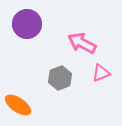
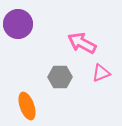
purple circle: moved 9 px left
gray hexagon: moved 1 px up; rotated 20 degrees clockwise
orange ellipse: moved 9 px right, 1 px down; rotated 36 degrees clockwise
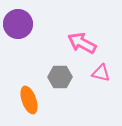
pink triangle: rotated 36 degrees clockwise
orange ellipse: moved 2 px right, 6 px up
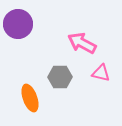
orange ellipse: moved 1 px right, 2 px up
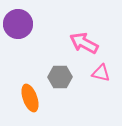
pink arrow: moved 2 px right
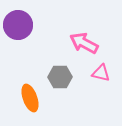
purple circle: moved 1 px down
